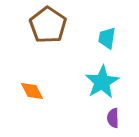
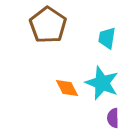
cyan star: moved 1 px down; rotated 20 degrees counterclockwise
orange diamond: moved 35 px right, 3 px up
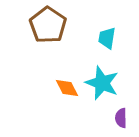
purple semicircle: moved 8 px right
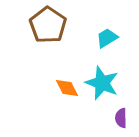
cyan trapezoid: rotated 50 degrees clockwise
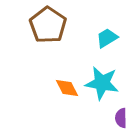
cyan star: rotated 12 degrees counterclockwise
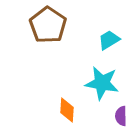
cyan trapezoid: moved 2 px right, 2 px down
orange diamond: moved 22 px down; rotated 30 degrees clockwise
purple semicircle: moved 2 px up
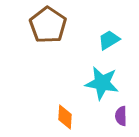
orange diamond: moved 2 px left, 7 px down
